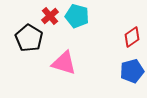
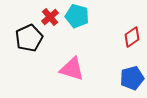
red cross: moved 1 px down
black pentagon: rotated 16 degrees clockwise
pink triangle: moved 8 px right, 6 px down
blue pentagon: moved 7 px down
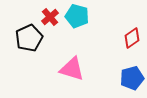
red diamond: moved 1 px down
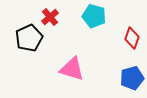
cyan pentagon: moved 17 px right
red diamond: rotated 35 degrees counterclockwise
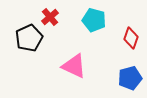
cyan pentagon: moved 4 px down
red diamond: moved 1 px left
pink triangle: moved 2 px right, 3 px up; rotated 8 degrees clockwise
blue pentagon: moved 2 px left
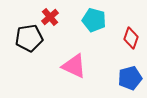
black pentagon: rotated 16 degrees clockwise
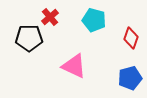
black pentagon: rotated 8 degrees clockwise
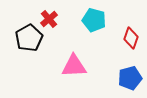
red cross: moved 1 px left, 2 px down
black pentagon: rotated 28 degrees counterclockwise
pink triangle: rotated 28 degrees counterclockwise
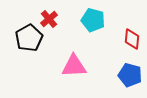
cyan pentagon: moved 1 px left
red diamond: moved 1 px right, 1 px down; rotated 15 degrees counterclockwise
blue pentagon: moved 3 px up; rotated 30 degrees clockwise
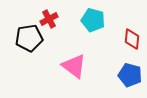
red cross: rotated 12 degrees clockwise
black pentagon: rotated 20 degrees clockwise
pink triangle: rotated 40 degrees clockwise
